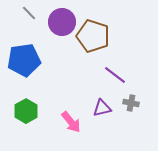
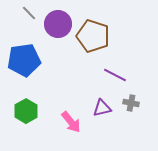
purple circle: moved 4 px left, 2 px down
purple line: rotated 10 degrees counterclockwise
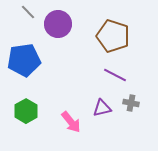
gray line: moved 1 px left, 1 px up
brown pentagon: moved 20 px right
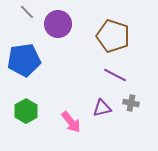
gray line: moved 1 px left
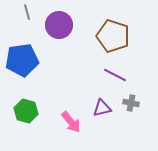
gray line: rotated 28 degrees clockwise
purple circle: moved 1 px right, 1 px down
blue pentagon: moved 2 px left
green hexagon: rotated 15 degrees counterclockwise
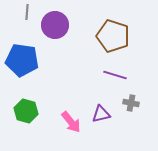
gray line: rotated 21 degrees clockwise
purple circle: moved 4 px left
blue pentagon: rotated 16 degrees clockwise
purple line: rotated 10 degrees counterclockwise
purple triangle: moved 1 px left, 6 px down
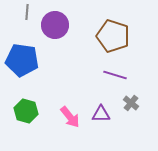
gray cross: rotated 28 degrees clockwise
purple triangle: rotated 12 degrees clockwise
pink arrow: moved 1 px left, 5 px up
